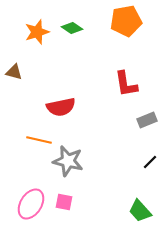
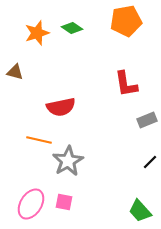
orange star: moved 1 px down
brown triangle: moved 1 px right
gray star: rotated 28 degrees clockwise
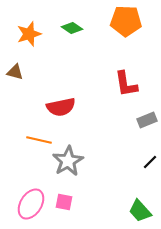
orange pentagon: rotated 12 degrees clockwise
orange star: moved 8 px left, 1 px down
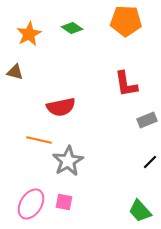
orange star: rotated 10 degrees counterclockwise
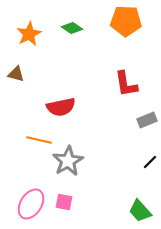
brown triangle: moved 1 px right, 2 px down
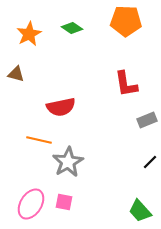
gray star: moved 1 px down
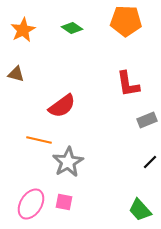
orange star: moved 6 px left, 4 px up
red L-shape: moved 2 px right
red semicircle: moved 1 px right, 1 px up; rotated 24 degrees counterclockwise
green trapezoid: moved 1 px up
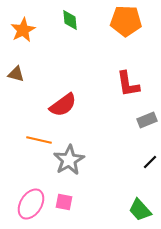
green diamond: moved 2 px left, 8 px up; rotated 50 degrees clockwise
red semicircle: moved 1 px right, 1 px up
gray star: moved 1 px right, 2 px up
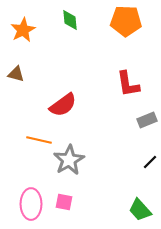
pink ellipse: rotated 32 degrees counterclockwise
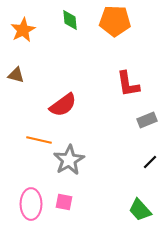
orange pentagon: moved 11 px left
brown triangle: moved 1 px down
